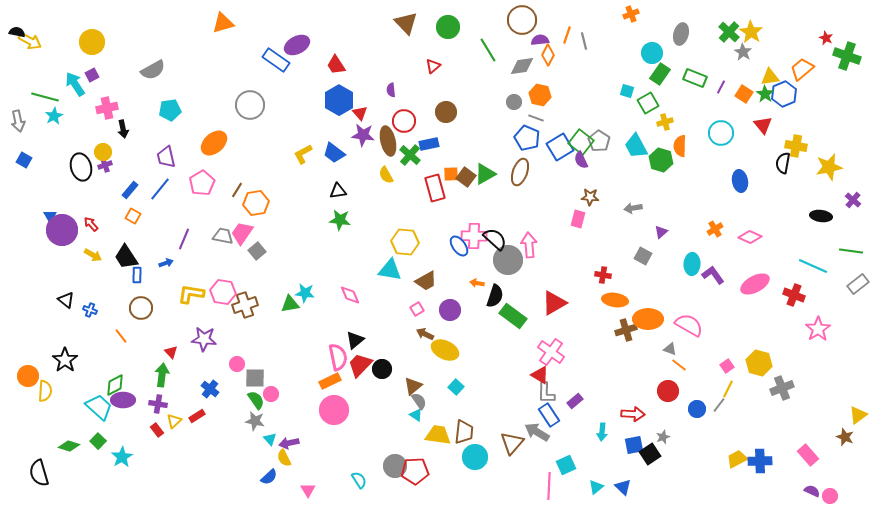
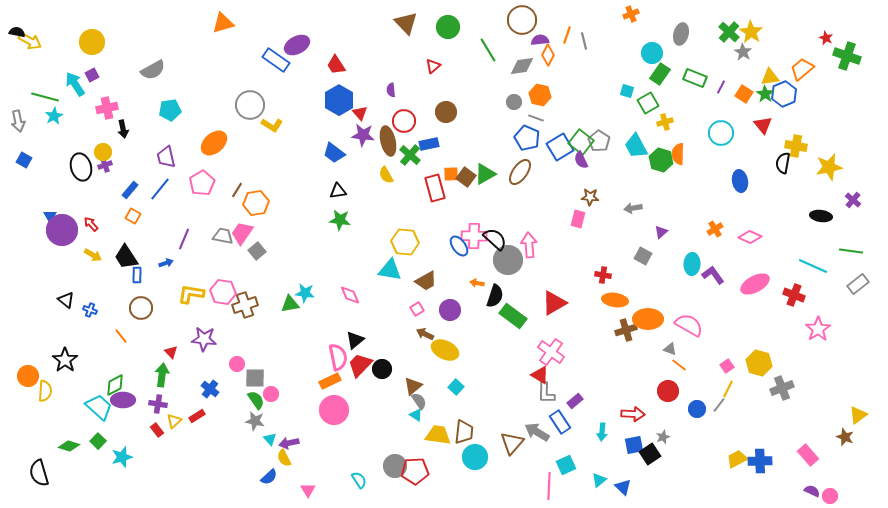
orange semicircle at (680, 146): moved 2 px left, 8 px down
yellow L-shape at (303, 154): moved 31 px left, 29 px up; rotated 120 degrees counterclockwise
brown ellipse at (520, 172): rotated 16 degrees clockwise
blue rectangle at (549, 415): moved 11 px right, 7 px down
cyan star at (122, 457): rotated 15 degrees clockwise
cyan triangle at (596, 487): moved 3 px right, 7 px up
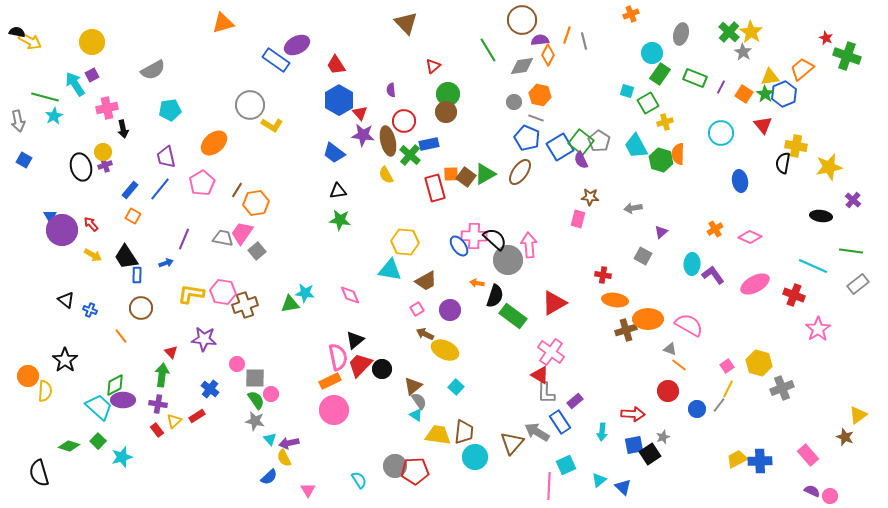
green circle at (448, 27): moved 67 px down
gray trapezoid at (223, 236): moved 2 px down
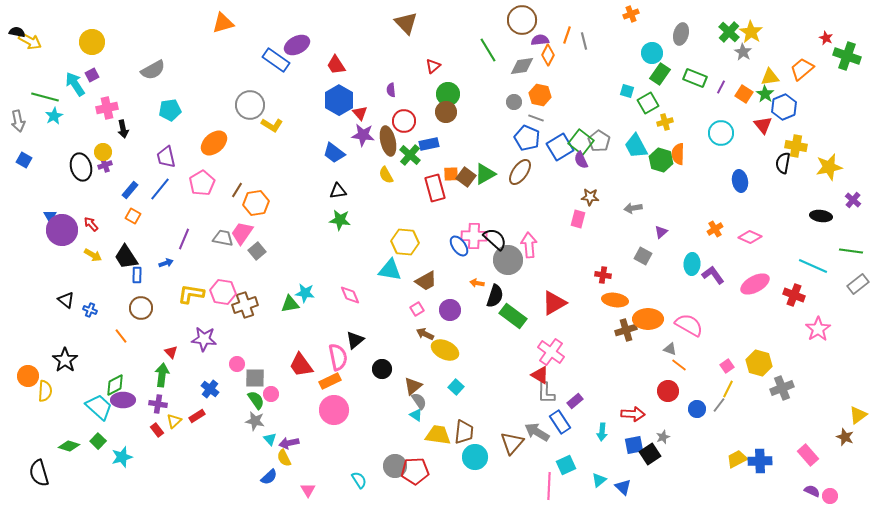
blue hexagon at (784, 94): moved 13 px down
red trapezoid at (360, 365): moved 59 px left; rotated 80 degrees counterclockwise
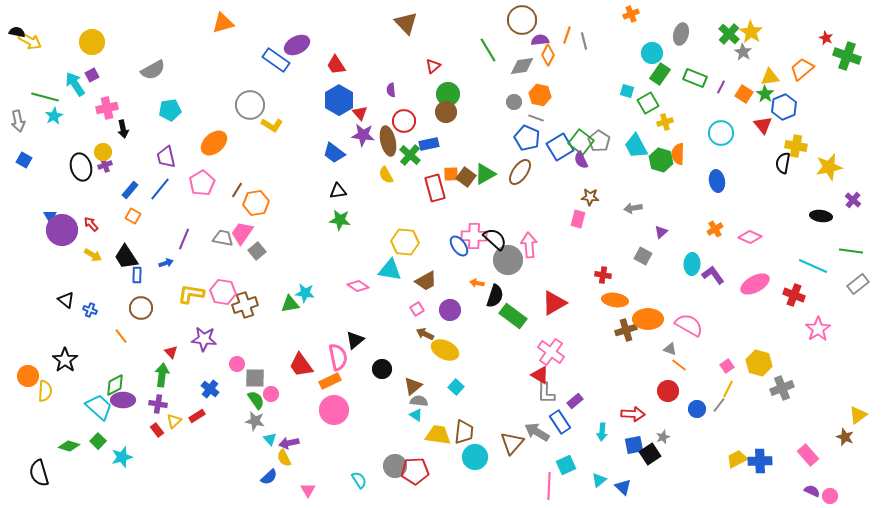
green cross at (729, 32): moved 2 px down
blue ellipse at (740, 181): moved 23 px left
pink diamond at (350, 295): moved 8 px right, 9 px up; rotated 35 degrees counterclockwise
gray semicircle at (419, 401): rotated 48 degrees counterclockwise
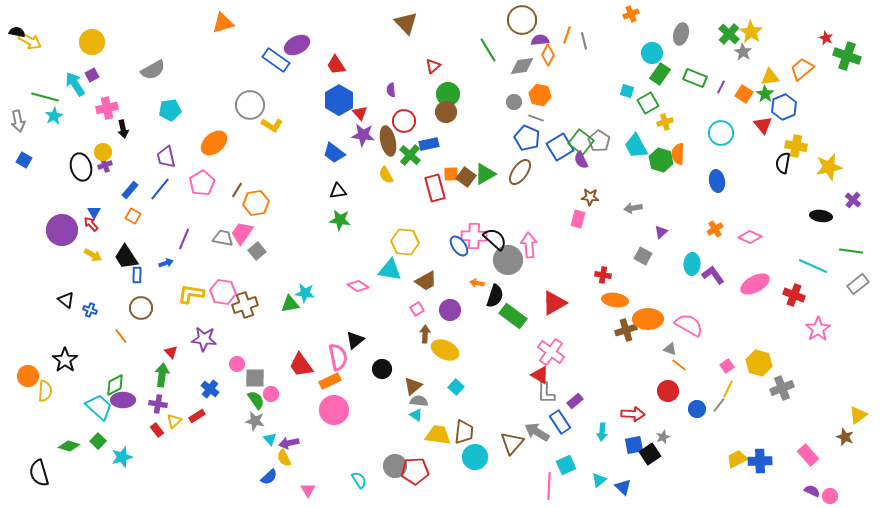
blue triangle at (50, 216): moved 44 px right, 4 px up
brown arrow at (425, 334): rotated 66 degrees clockwise
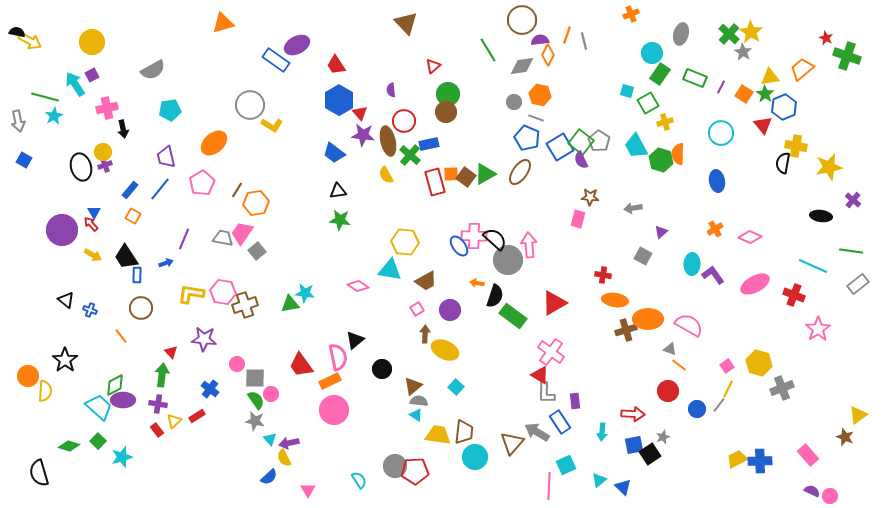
red rectangle at (435, 188): moved 6 px up
purple rectangle at (575, 401): rotated 56 degrees counterclockwise
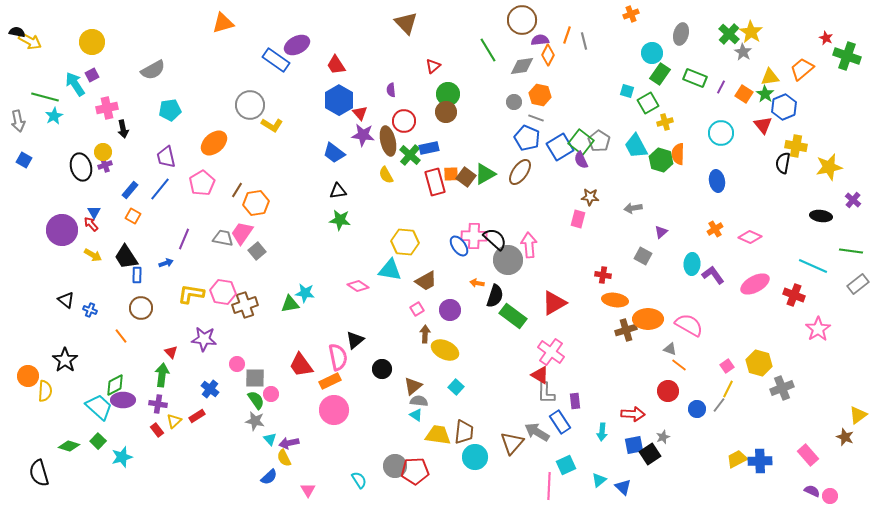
blue rectangle at (429, 144): moved 4 px down
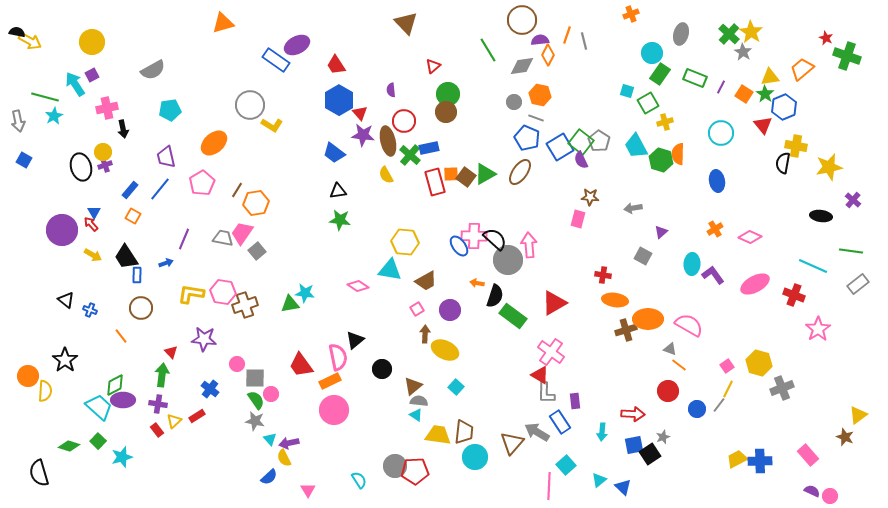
cyan square at (566, 465): rotated 18 degrees counterclockwise
